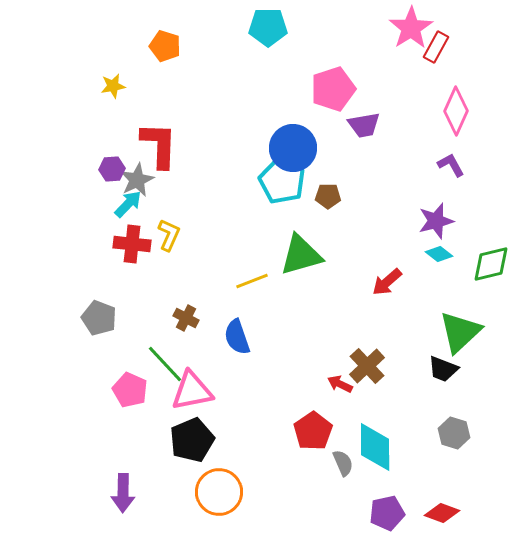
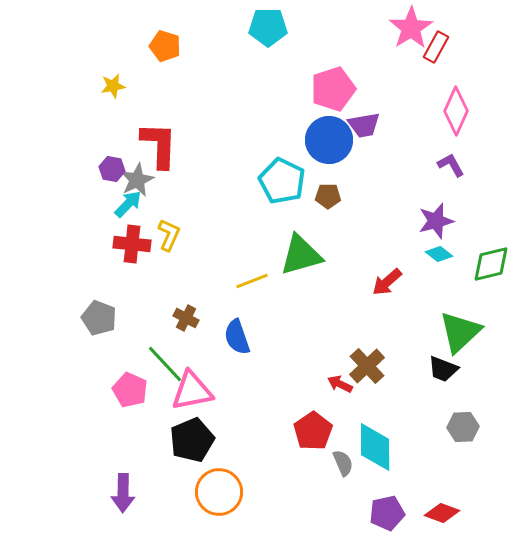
blue circle at (293, 148): moved 36 px right, 8 px up
purple hexagon at (112, 169): rotated 15 degrees clockwise
gray hexagon at (454, 433): moved 9 px right, 6 px up; rotated 20 degrees counterclockwise
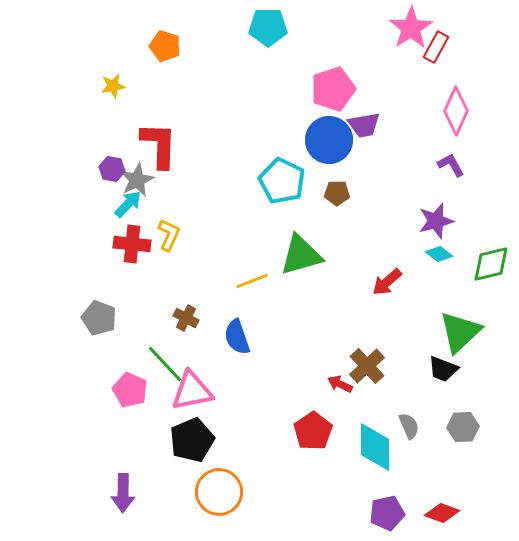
brown pentagon at (328, 196): moved 9 px right, 3 px up
gray semicircle at (343, 463): moved 66 px right, 37 px up
